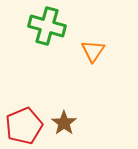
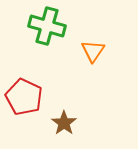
red pentagon: moved 29 px up; rotated 24 degrees counterclockwise
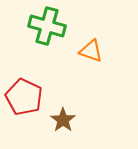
orange triangle: moved 2 px left; rotated 45 degrees counterclockwise
brown star: moved 1 px left, 3 px up
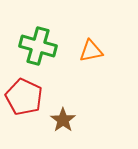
green cross: moved 9 px left, 20 px down
orange triangle: rotated 30 degrees counterclockwise
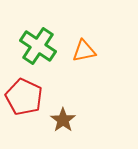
green cross: rotated 18 degrees clockwise
orange triangle: moved 7 px left
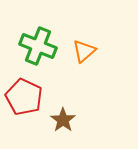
green cross: rotated 12 degrees counterclockwise
orange triangle: rotated 30 degrees counterclockwise
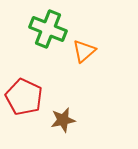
green cross: moved 10 px right, 17 px up
brown star: rotated 25 degrees clockwise
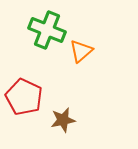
green cross: moved 1 px left, 1 px down
orange triangle: moved 3 px left
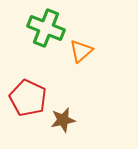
green cross: moved 1 px left, 2 px up
red pentagon: moved 4 px right, 1 px down
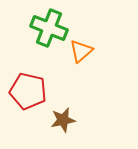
green cross: moved 3 px right
red pentagon: moved 7 px up; rotated 12 degrees counterclockwise
